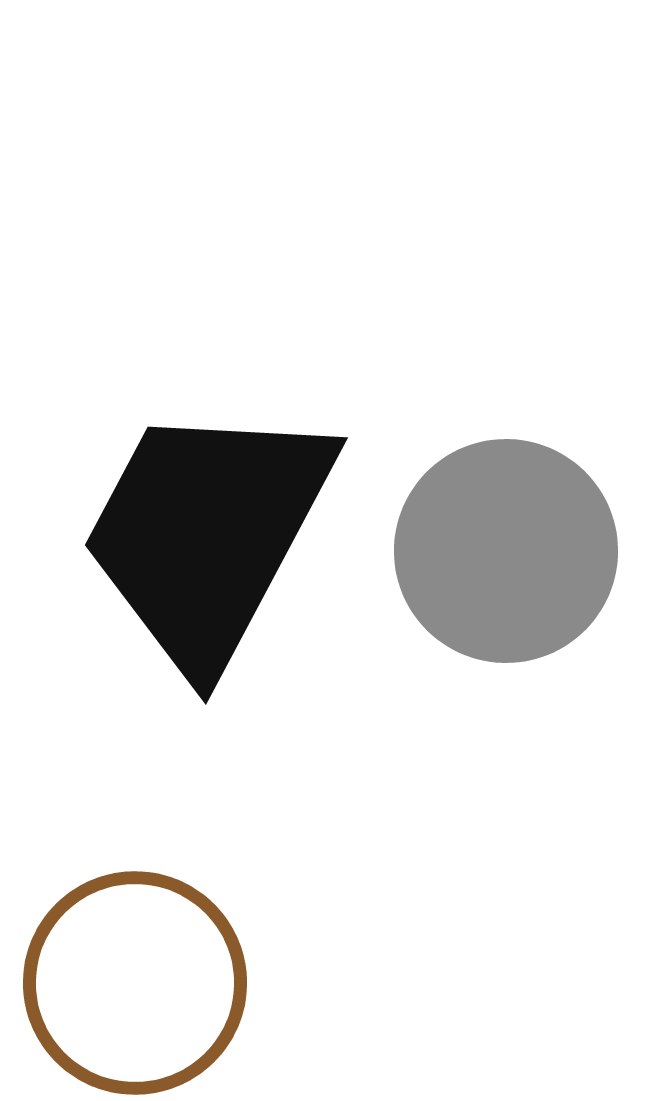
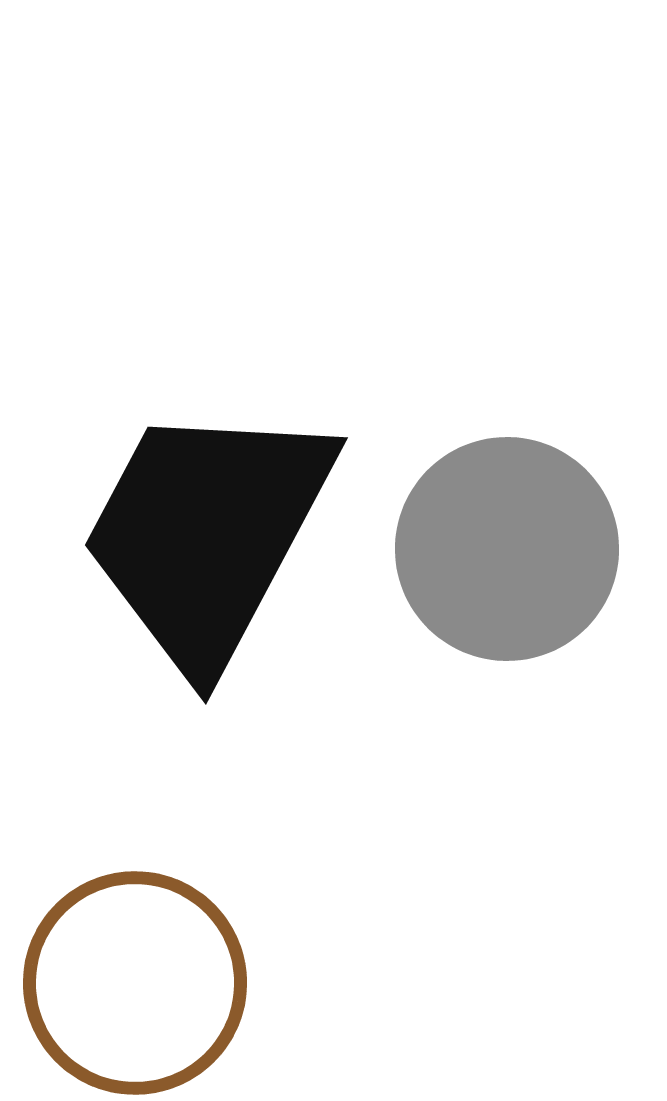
gray circle: moved 1 px right, 2 px up
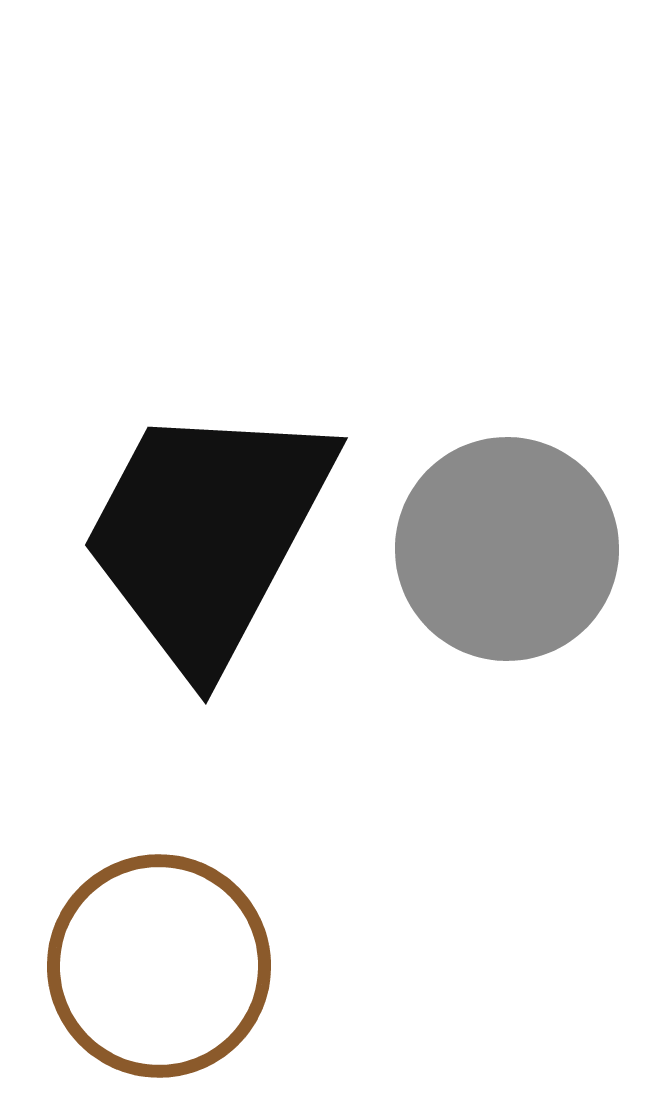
brown circle: moved 24 px right, 17 px up
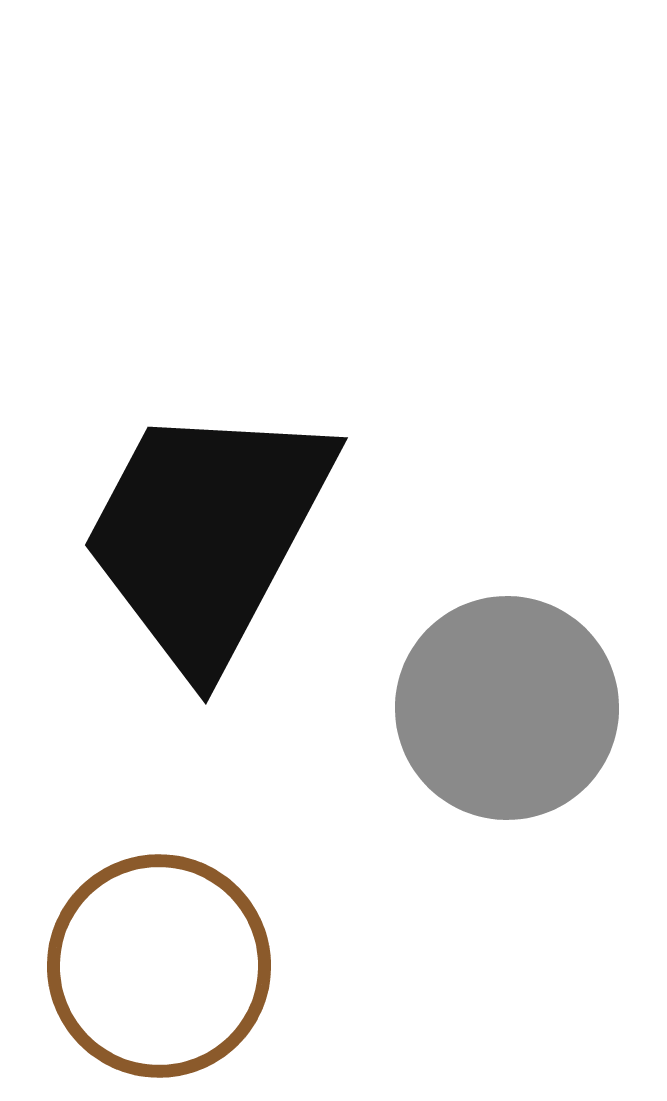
gray circle: moved 159 px down
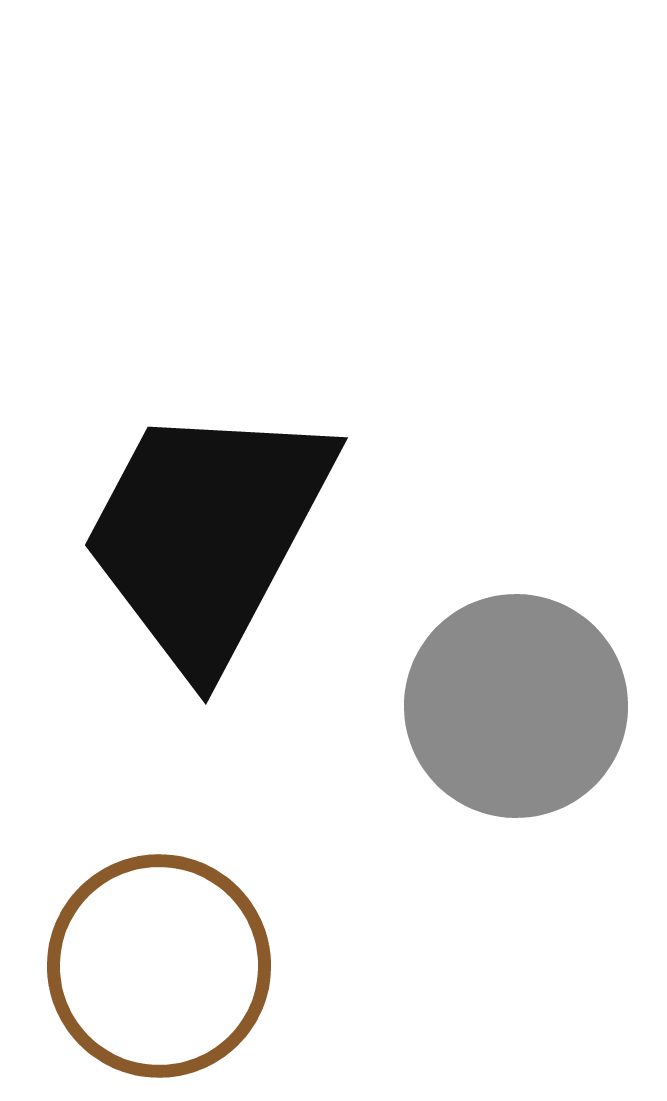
gray circle: moved 9 px right, 2 px up
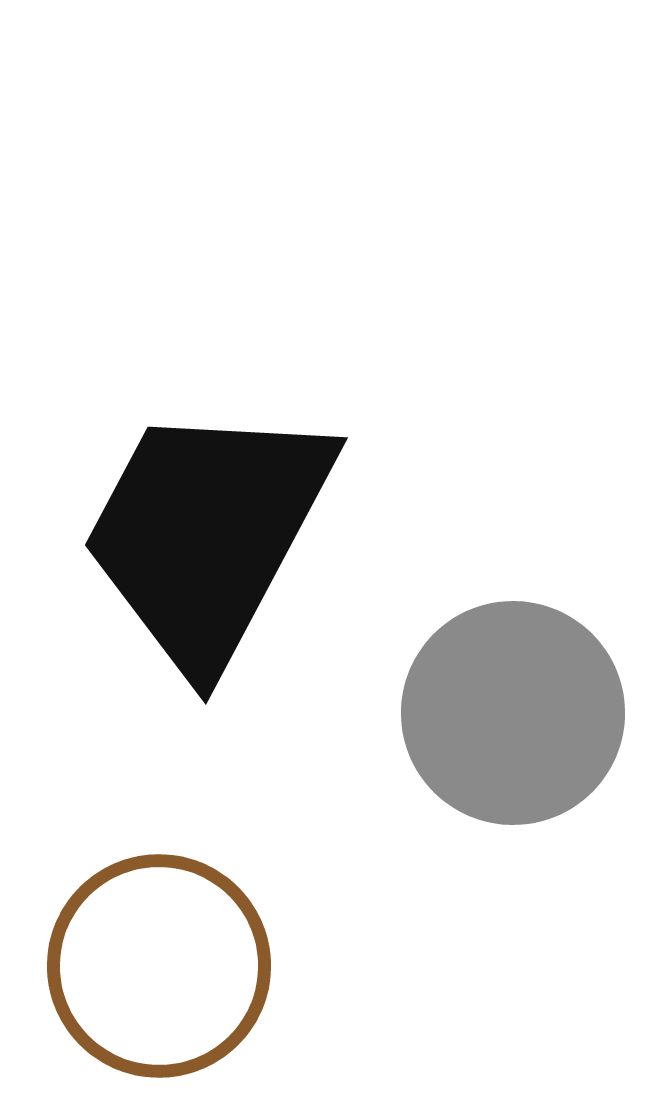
gray circle: moved 3 px left, 7 px down
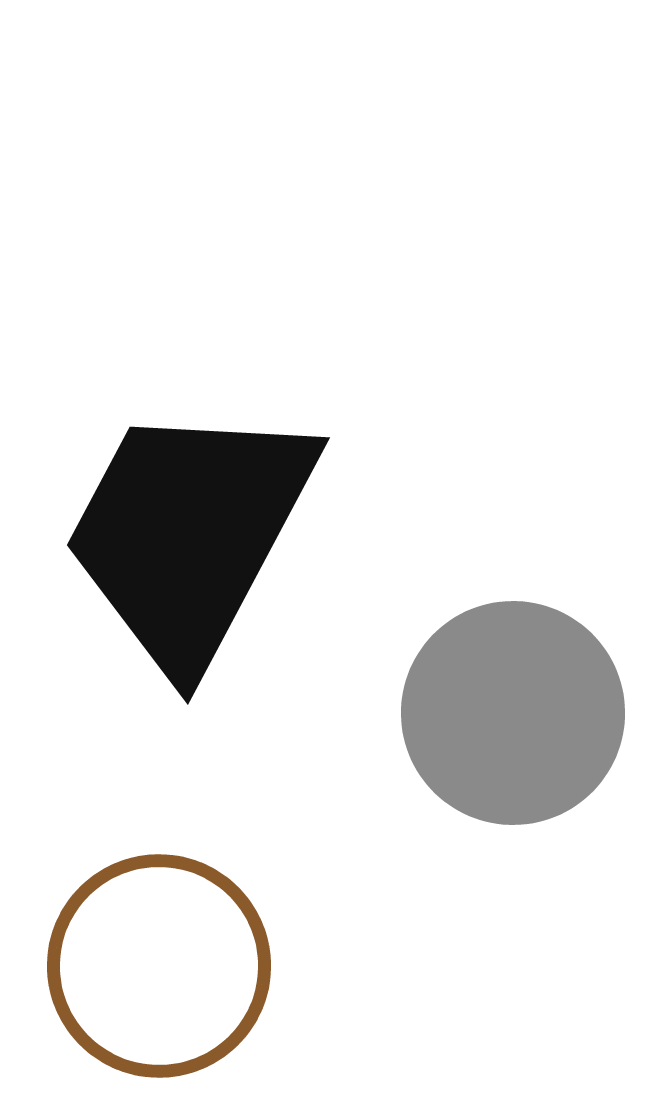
black trapezoid: moved 18 px left
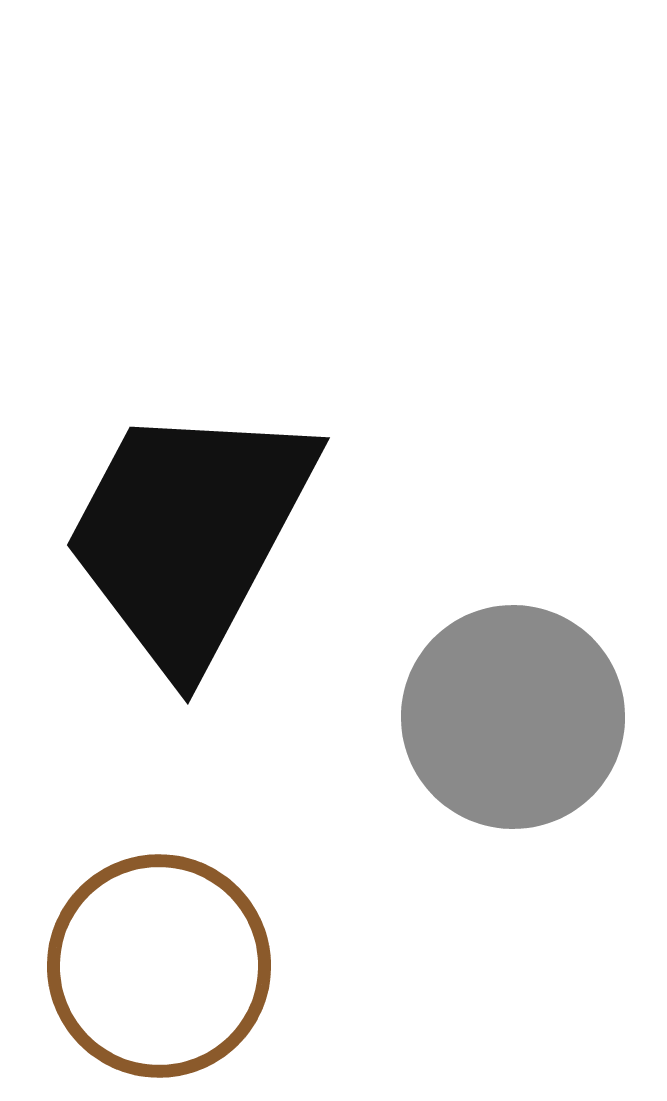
gray circle: moved 4 px down
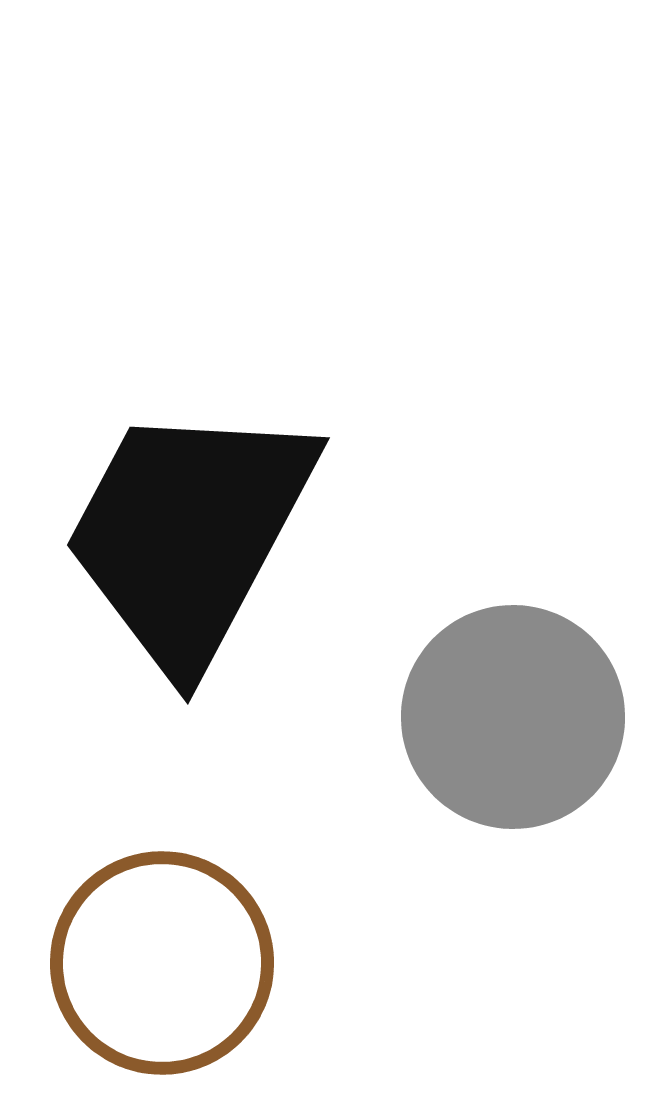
brown circle: moved 3 px right, 3 px up
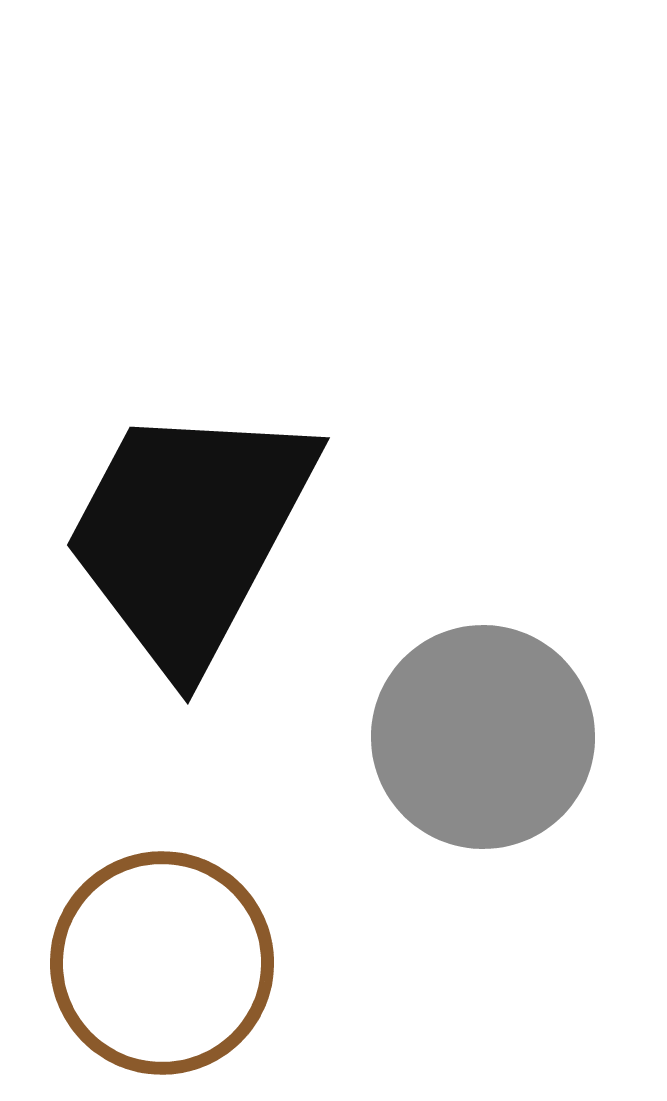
gray circle: moved 30 px left, 20 px down
